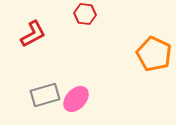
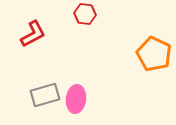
pink ellipse: rotated 36 degrees counterclockwise
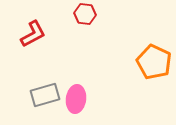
orange pentagon: moved 8 px down
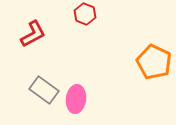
red hexagon: rotated 15 degrees clockwise
gray rectangle: moved 1 px left, 5 px up; rotated 52 degrees clockwise
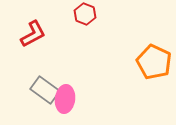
gray rectangle: moved 1 px right
pink ellipse: moved 11 px left
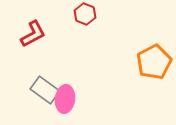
orange pentagon: rotated 20 degrees clockwise
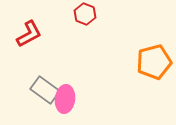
red L-shape: moved 4 px left
orange pentagon: rotated 12 degrees clockwise
